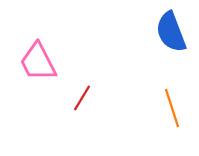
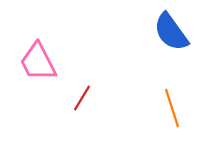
blue semicircle: rotated 15 degrees counterclockwise
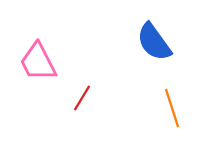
blue semicircle: moved 17 px left, 10 px down
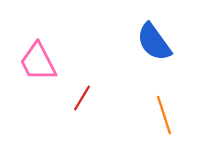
orange line: moved 8 px left, 7 px down
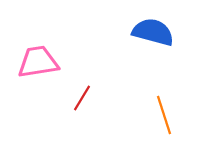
blue semicircle: moved 1 px left, 10 px up; rotated 141 degrees clockwise
pink trapezoid: rotated 108 degrees clockwise
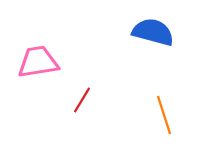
red line: moved 2 px down
